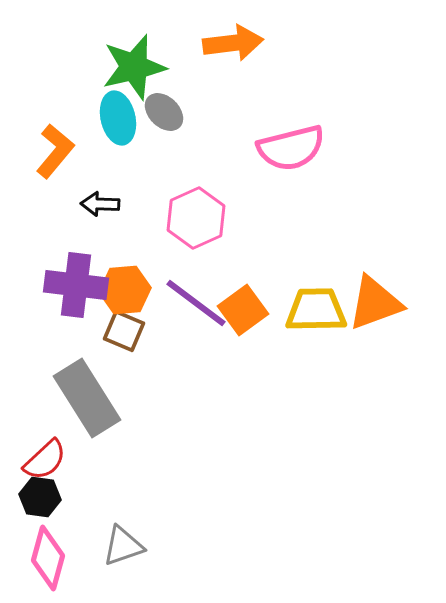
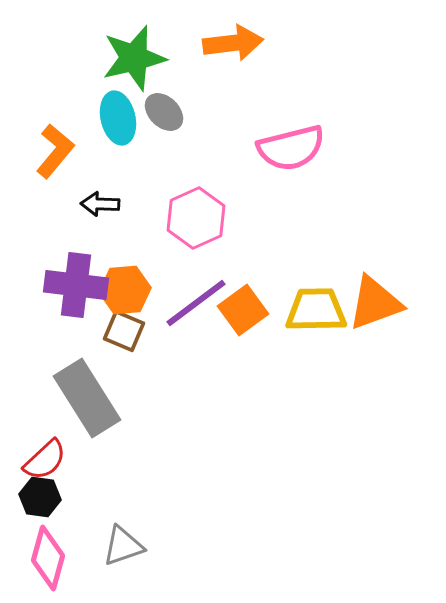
green star: moved 9 px up
purple line: rotated 74 degrees counterclockwise
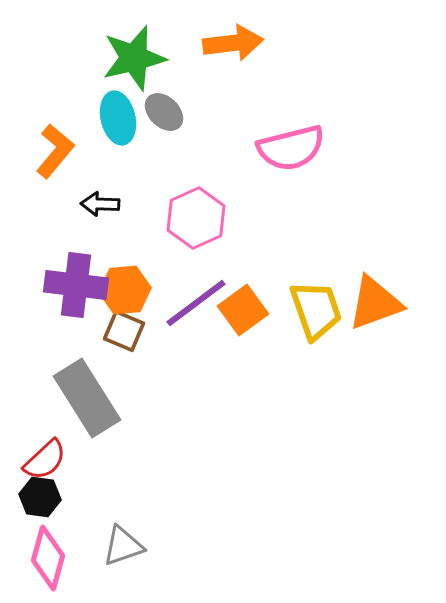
yellow trapezoid: rotated 72 degrees clockwise
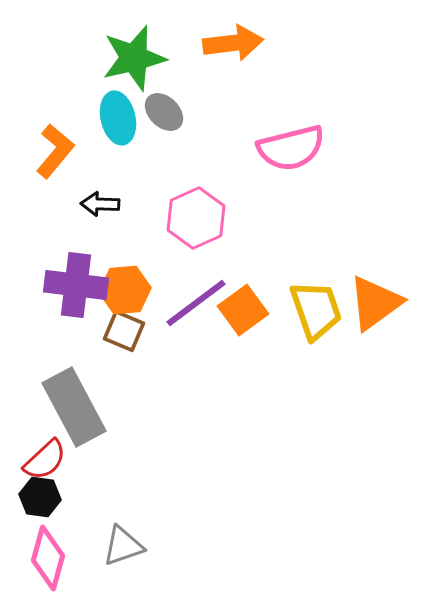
orange triangle: rotated 16 degrees counterclockwise
gray rectangle: moved 13 px left, 9 px down; rotated 4 degrees clockwise
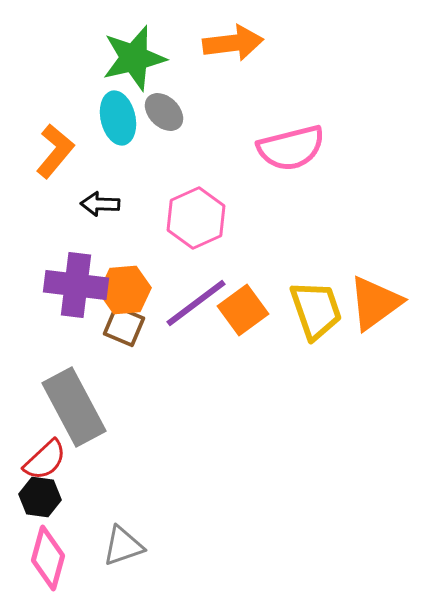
brown square: moved 5 px up
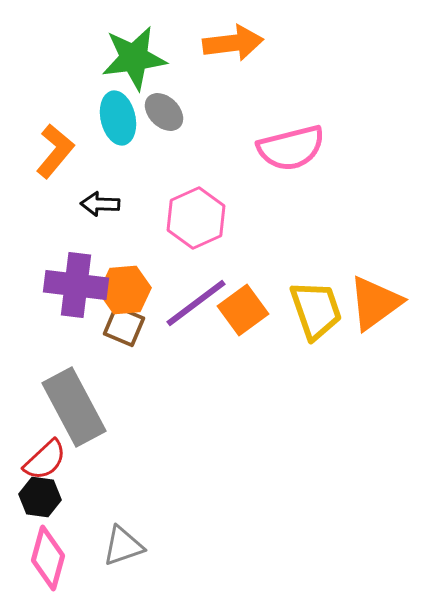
green star: rotated 6 degrees clockwise
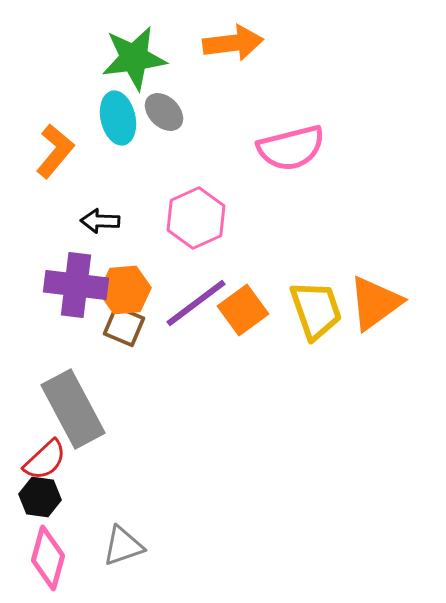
black arrow: moved 17 px down
gray rectangle: moved 1 px left, 2 px down
